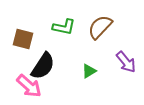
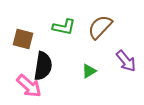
purple arrow: moved 1 px up
black semicircle: rotated 24 degrees counterclockwise
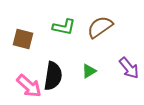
brown semicircle: rotated 12 degrees clockwise
purple arrow: moved 3 px right, 7 px down
black semicircle: moved 10 px right, 10 px down
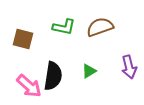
brown semicircle: rotated 16 degrees clockwise
purple arrow: moved 1 px up; rotated 25 degrees clockwise
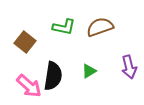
brown square: moved 2 px right, 3 px down; rotated 25 degrees clockwise
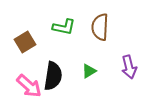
brown semicircle: rotated 68 degrees counterclockwise
brown square: rotated 20 degrees clockwise
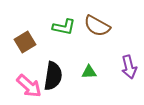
brown semicircle: moved 3 px left, 1 px up; rotated 64 degrees counterclockwise
green triangle: moved 1 px down; rotated 28 degrees clockwise
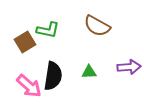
green L-shape: moved 16 px left, 3 px down
purple arrow: rotated 80 degrees counterclockwise
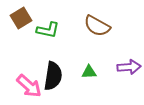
brown square: moved 4 px left, 24 px up
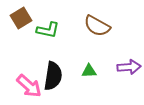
green triangle: moved 1 px up
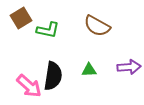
green triangle: moved 1 px up
